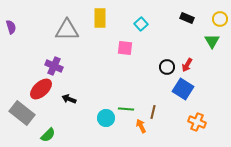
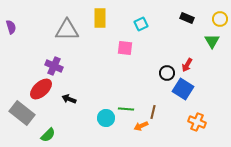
cyan square: rotated 16 degrees clockwise
black circle: moved 6 px down
orange arrow: rotated 88 degrees counterclockwise
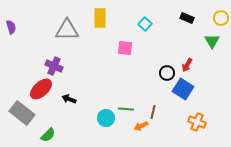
yellow circle: moved 1 px right, 1 px up
cyan square: moved 4 px right; rotated 24 degrees counterclockwise
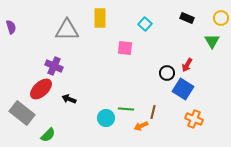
orange cross: moved 3 px left, 3 px up
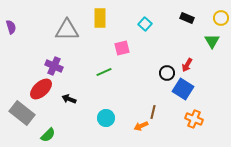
pink square: moved 3 px left; rotated 21 degrees counterclockwise
green line: moved 22 px left, 37 px up; rotated 28 degrees counterclockwise
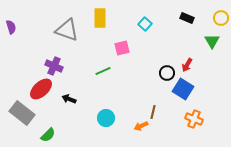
gray triangle: rotated 20 degrees clockwise
green line: moved 1 px left, 1 px up
